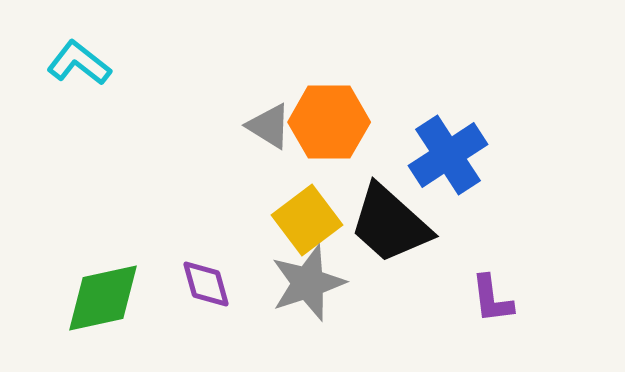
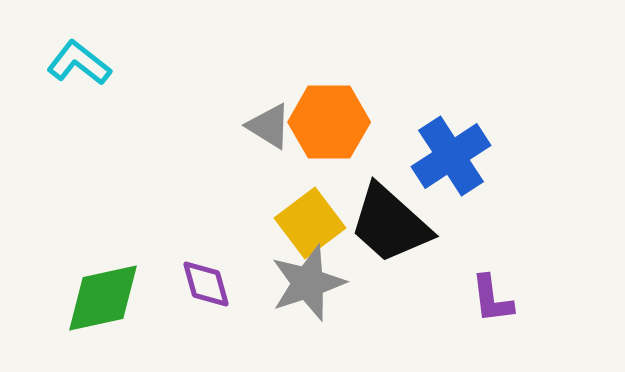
blue cross: moved 3 px right, 1 px down
yellow square: moved 3 px right, 3 px down
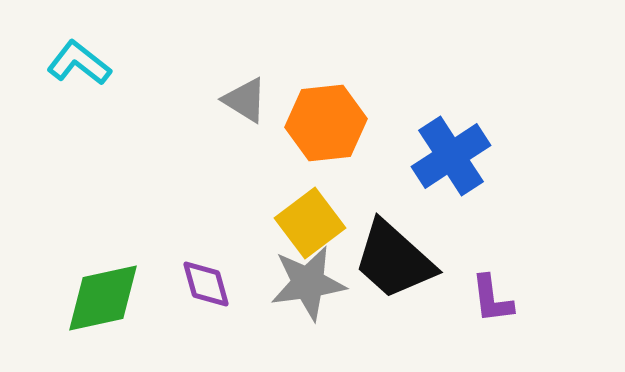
orange hexagon: moved 3 px left, 1 px down; rotated 6 degrees counterclockwise
gray triangle: moved 24 px left, 26 px up
black trapezoid: moved 4 px right, 36 px down
gray star: rotated 10 degrees clockwise
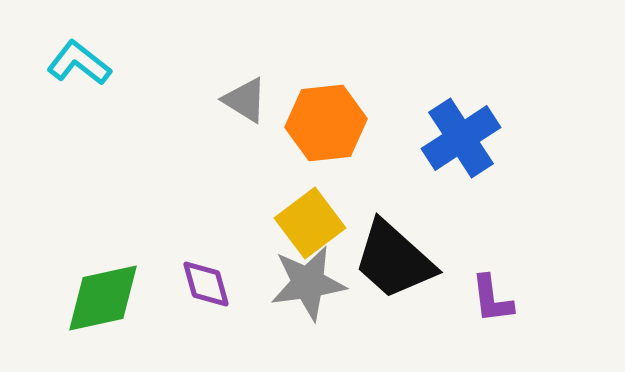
blue cross: moved 10 px right, 18 px up
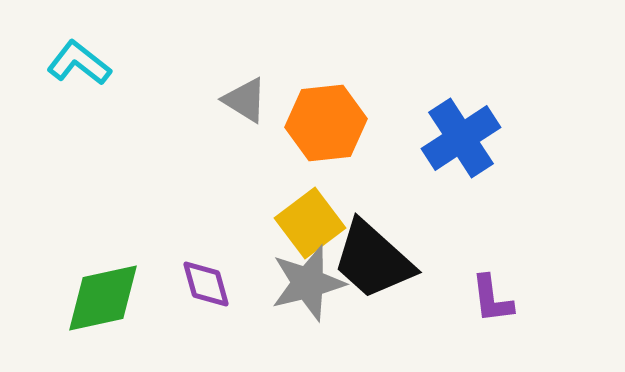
black trapezoid: moved 21 px left
gray star: rotated 6 degrees counterclockwise
